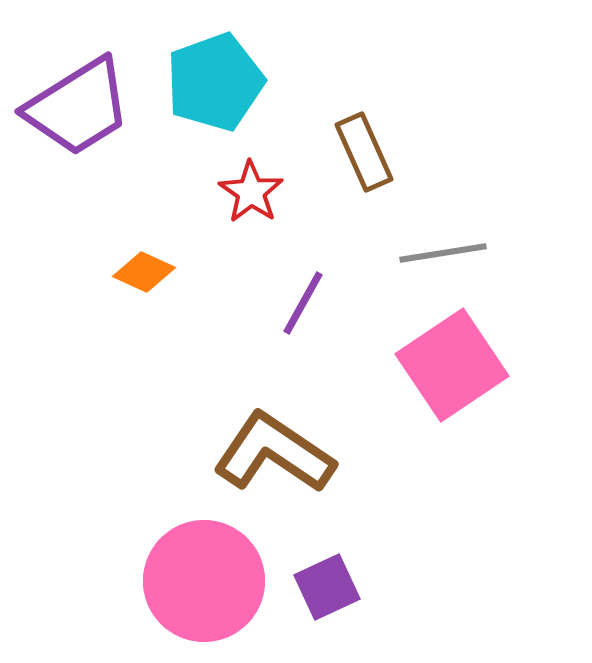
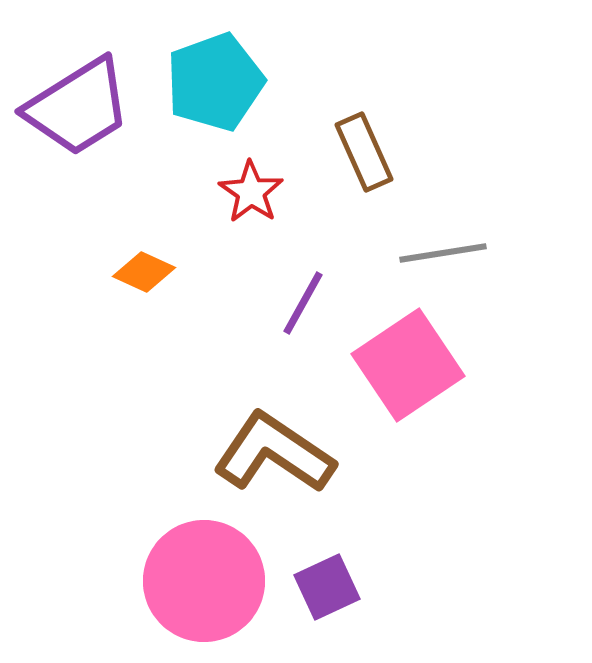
pink square: moved 44 px left
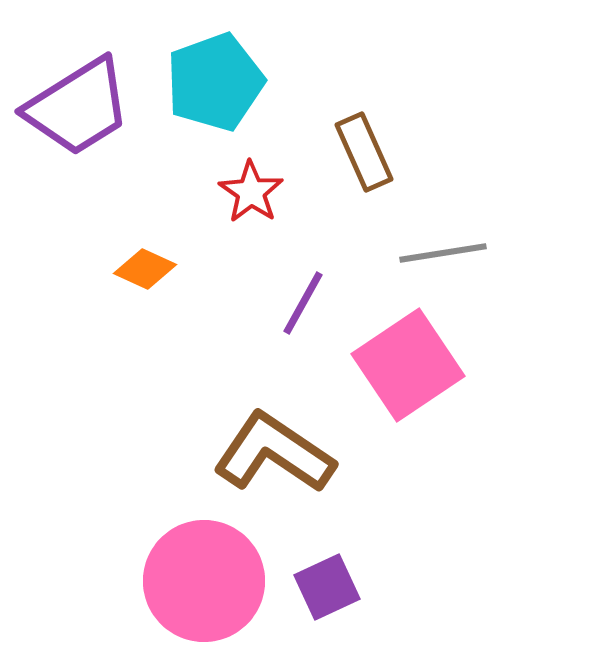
orange diamond: moved 1 px right, 3 px up
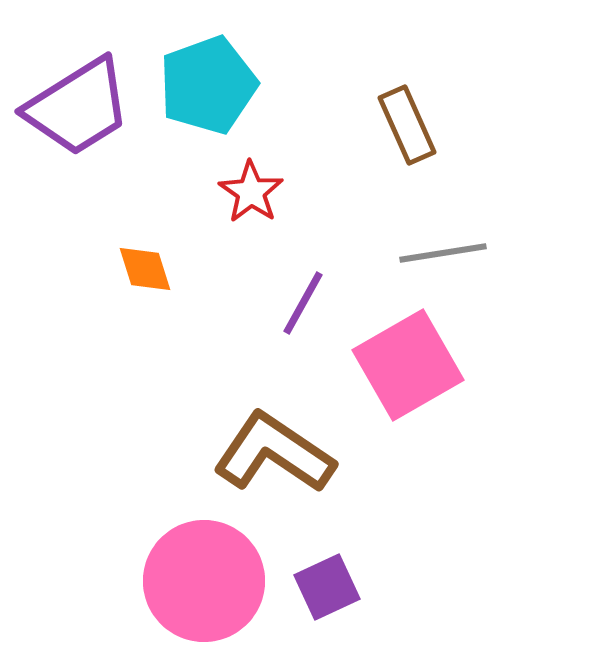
cyan pentagon: moved 7 px left, 3 px down
brown rectangle: moved 43 px right, 27 px up
orange diamond: rotated 48 degrees clockwise
pink square: rotated 4 degrees clockwise
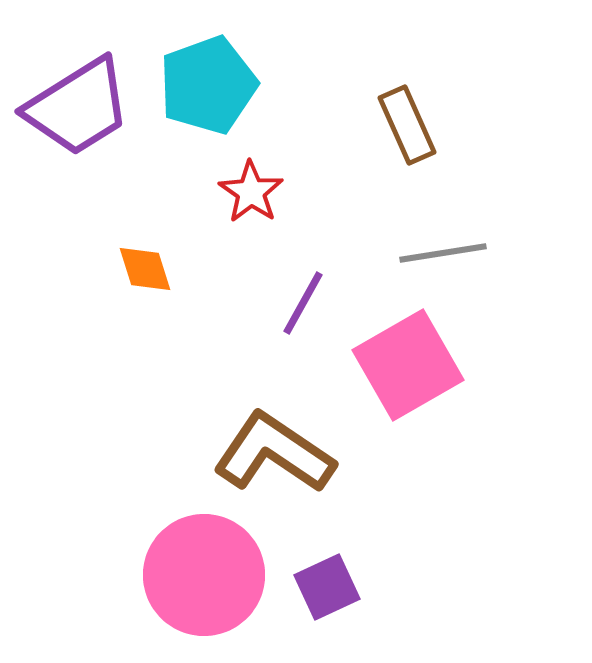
pink circle: moved 6 px up
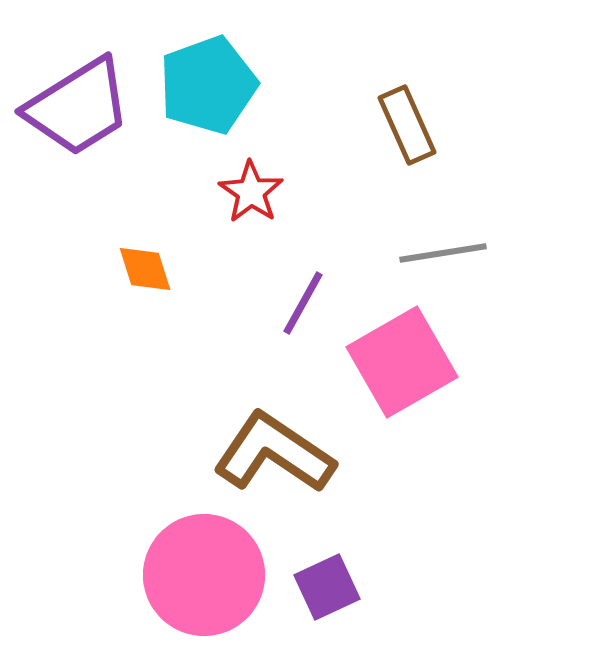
pink square: moved 6 px left, 3 px up
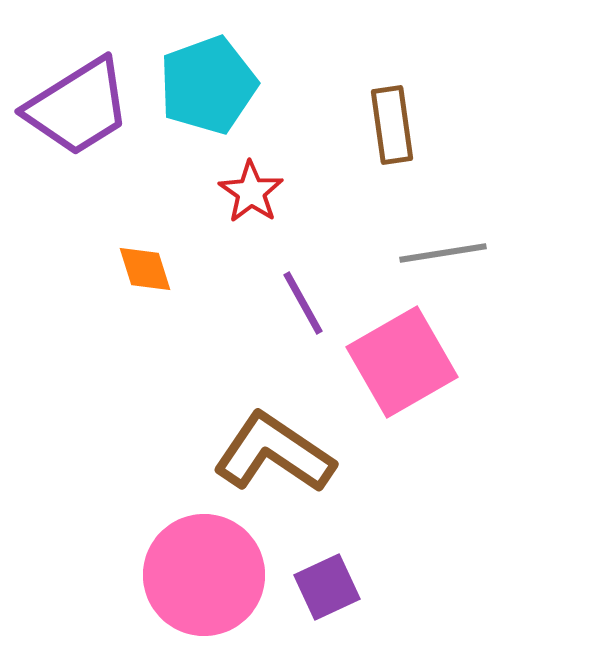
brown rectangle: moved 15 px left; rotated 16 degrees clockwise
purple line: rotated 58 degrees counterclockwise
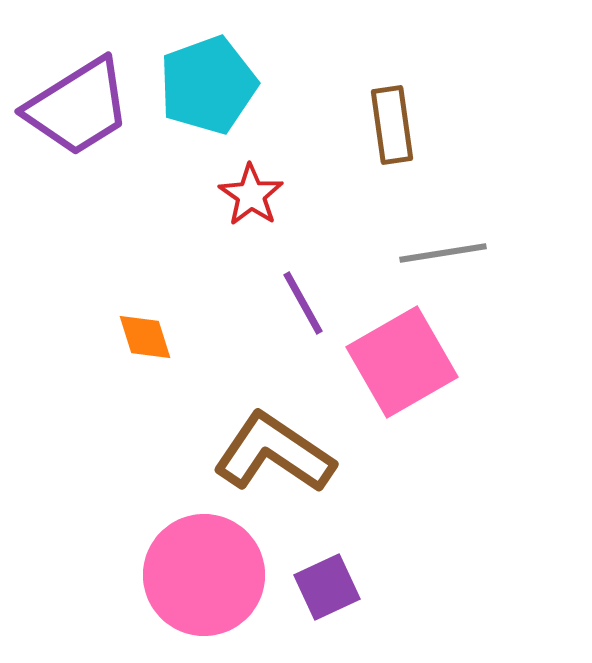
red star: moved 3 px down
orange diamond: moved 68 px down
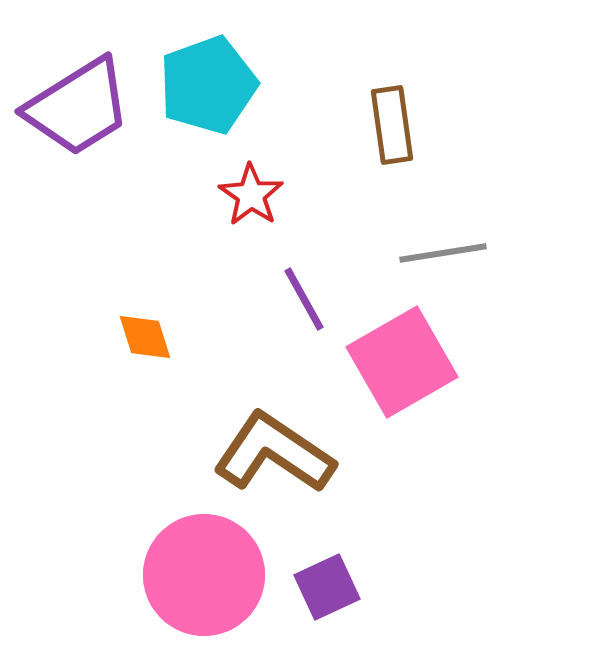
purple line: moved 1 px right, 4 px up
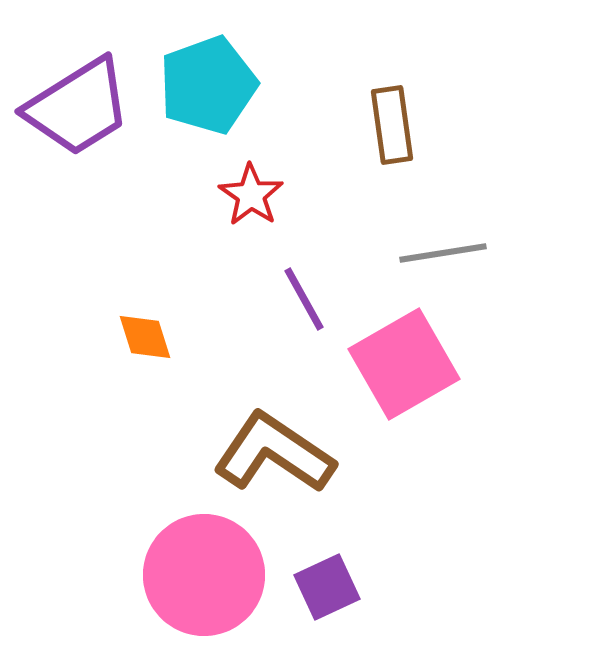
pink square: moved 2 px right, 2 px down
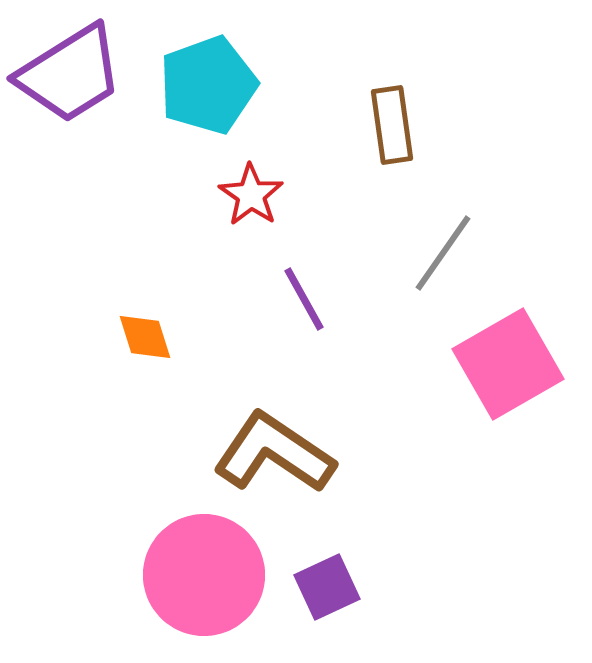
purple trapezoid: moved 8 px left, 33 px up
gray line: rotated 46 degrees counterclockwise
pink square: moved 104 px right
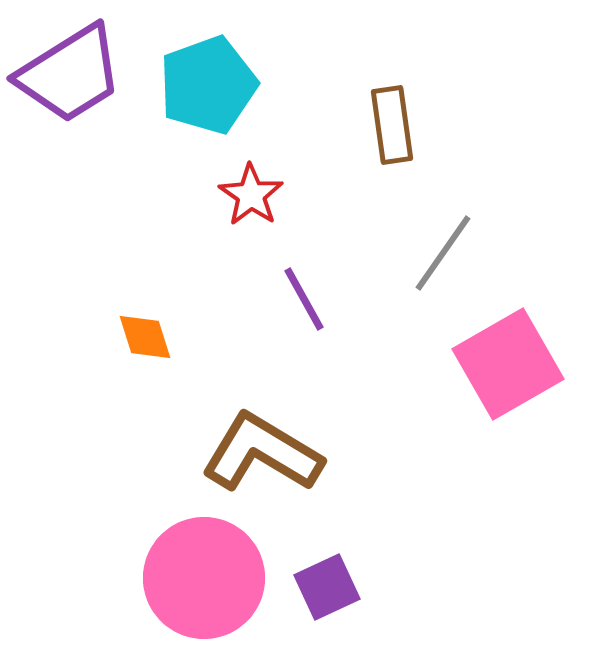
brown L-shape: moved 12 px left; rotated 3 degrees counterclockwise
pink circle: moved 3 px down
